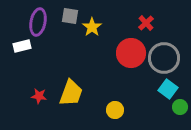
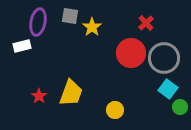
red star: rotated 28 degrees clockwise
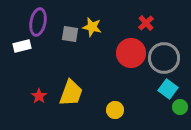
gray square: moved 18 px down
yellow star: rotated 24 degrees counterclockwise
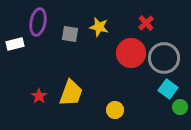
yellow star: moved 7 px right
white rectangle: moved 7 px left, 2 px up
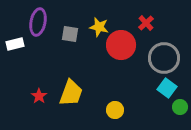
red circle: moved 10 px left, 8 px up
cyan square: moved 1 px left, 1 px up
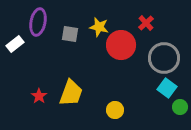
white rectangle: rotated 24 degrees counterclockwise
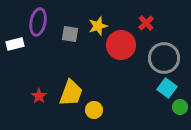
yellow star: moved 1 px left, 1 px up; rotated 30 degrees counterclockwise
white rectangle: rotated 24 degrees clockwise
yellow circle: moved 21 px left
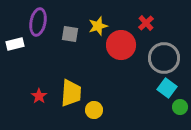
yellow trapezoid: rotated 16 degrees counterclockwise
